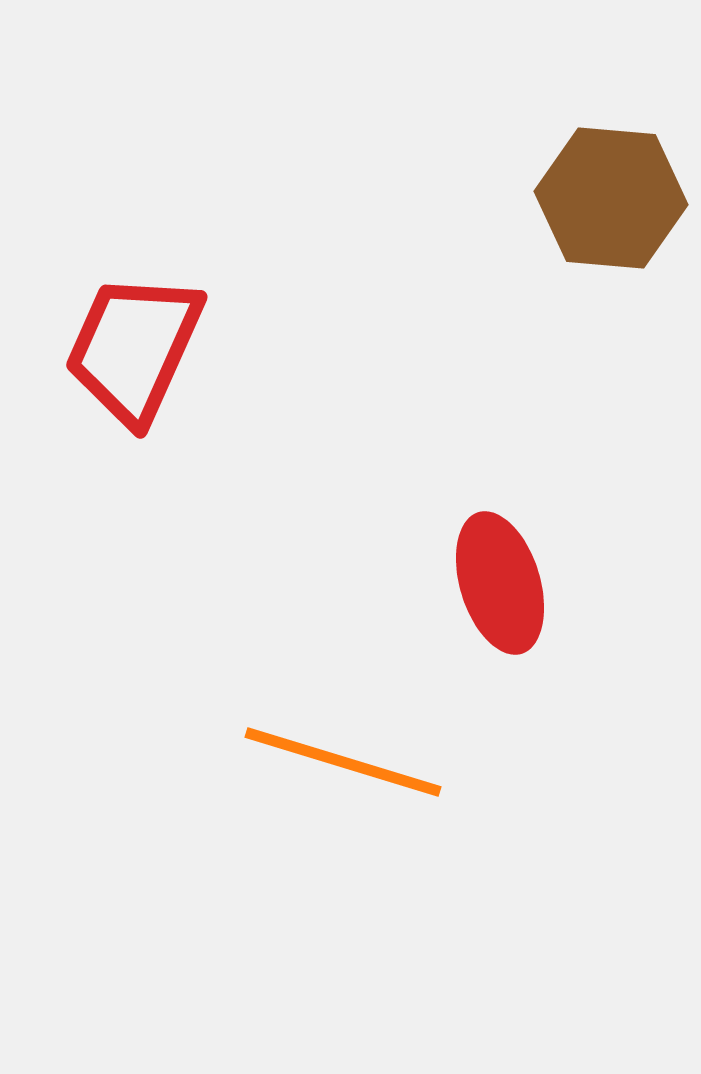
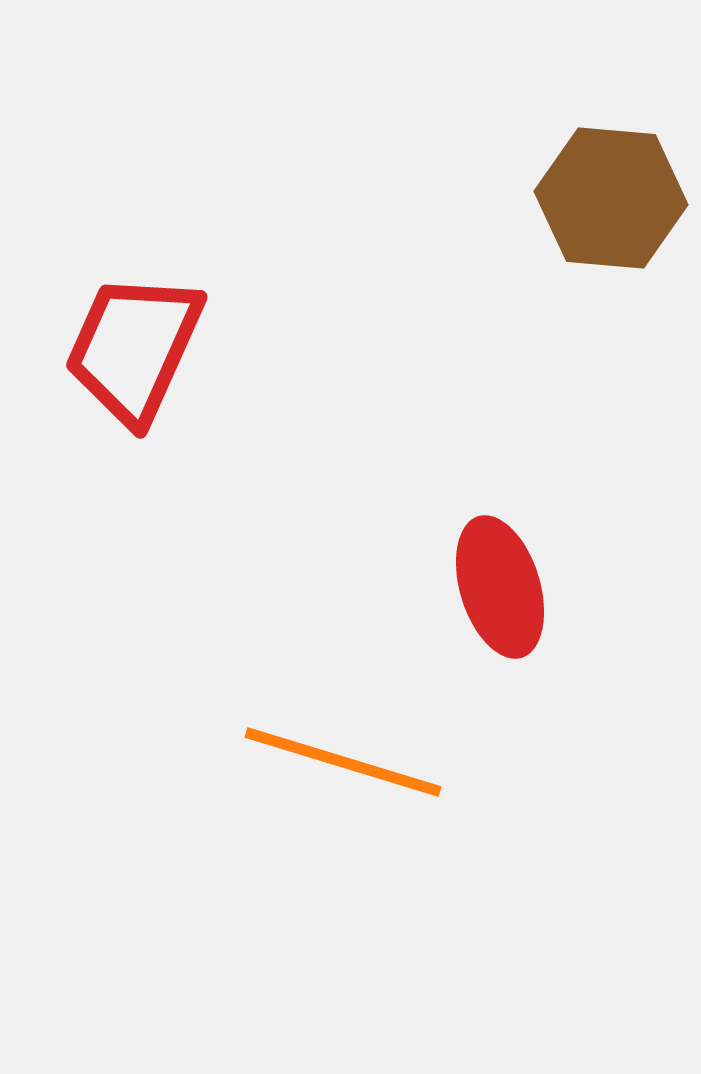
red ellipse: moved 4 px down
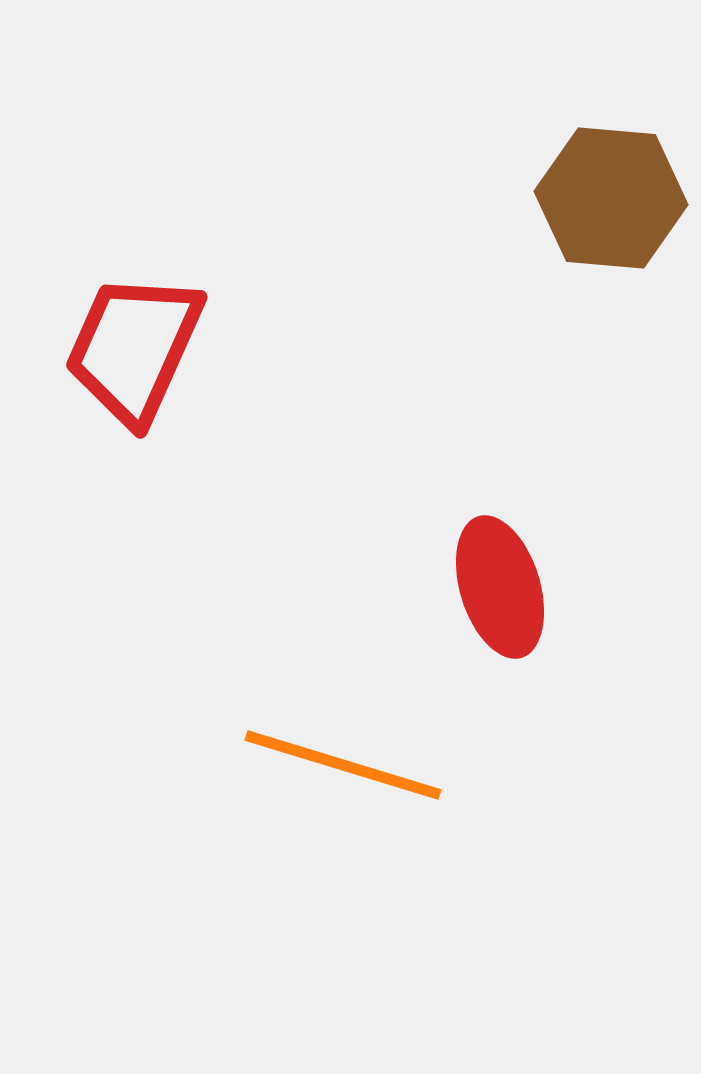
orange line: moved 3 px down
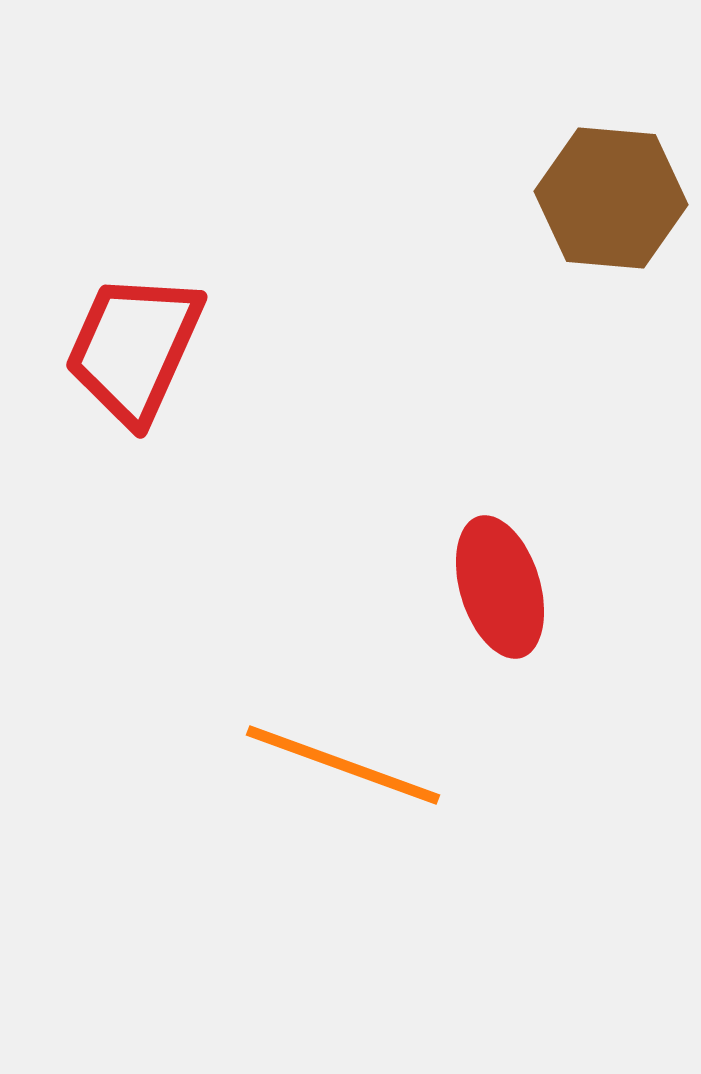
orange line: rotated 3 degrees clockwise
